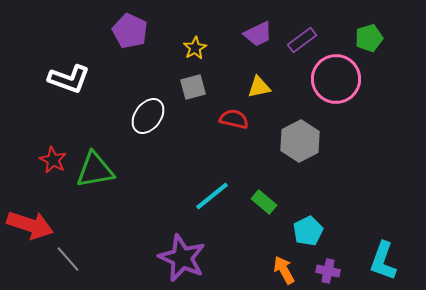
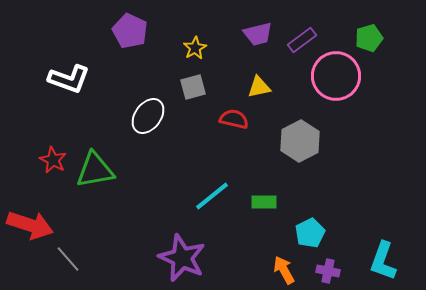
purple trapezoid: rotated 12 degrees clockwise
pink circle: moved 3 px up
green rectangle: rotated 40 degrees counterclockwise
cyan pentagon: moved 2 px right, 2 px down
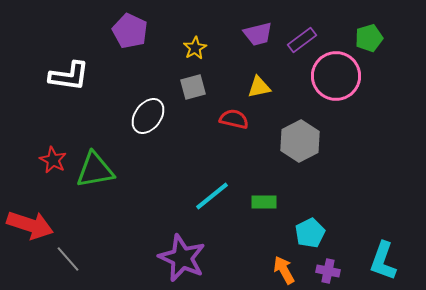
white L-shape: moved 3 px up; rotated 12 degrees counterclockwise
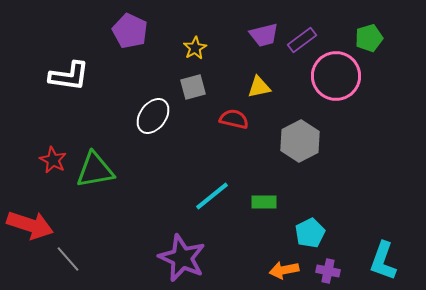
purple trapezoid: moved 6 px right, 1 px down
white ellipse: moved 5 px right
orange arrow: rotated 72 degrees counterclockwise
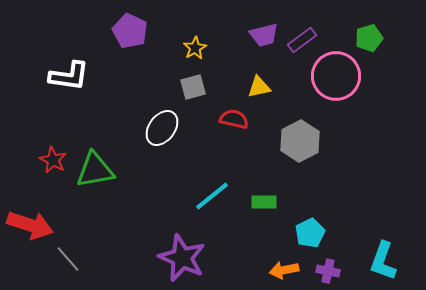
white ellipse: moved 9 px right, 12 px down
